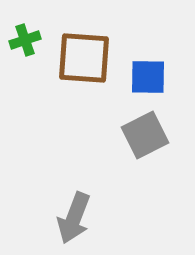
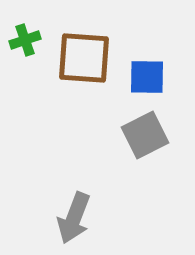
blue square: moved 1 px left
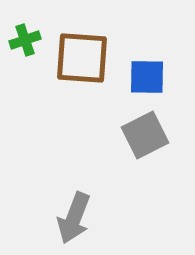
brown square: moved 2 px left
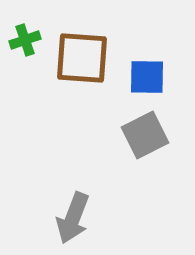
gray arrow: moved 1 px left
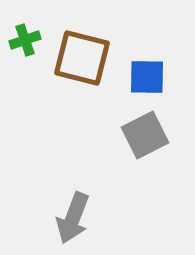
brown square: rotated 10 degrees clockwise
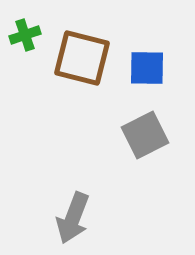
green cross: moved 5 px up
blue square: moved 9 px up
